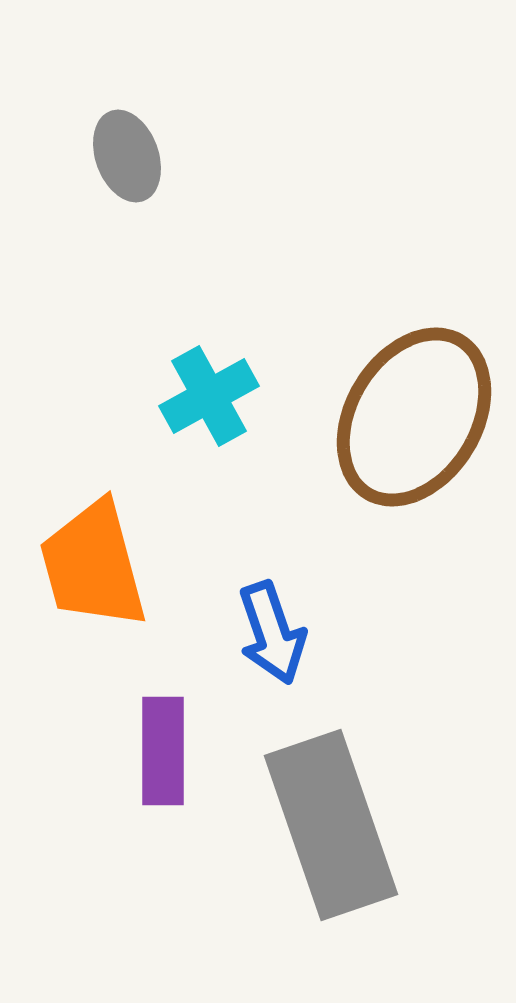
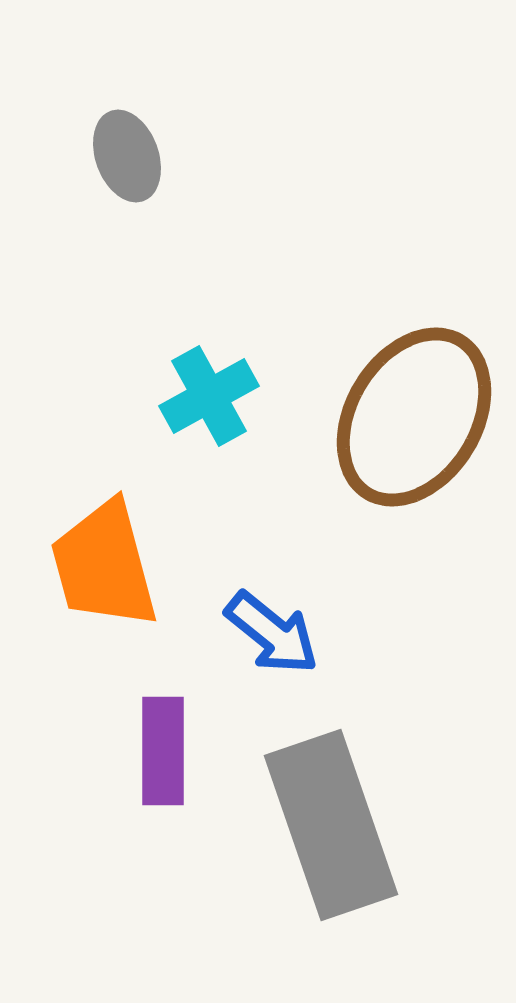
orange trapezoid: moved 11 px right
blue arrow: rotated 32 degrees counterclockwise
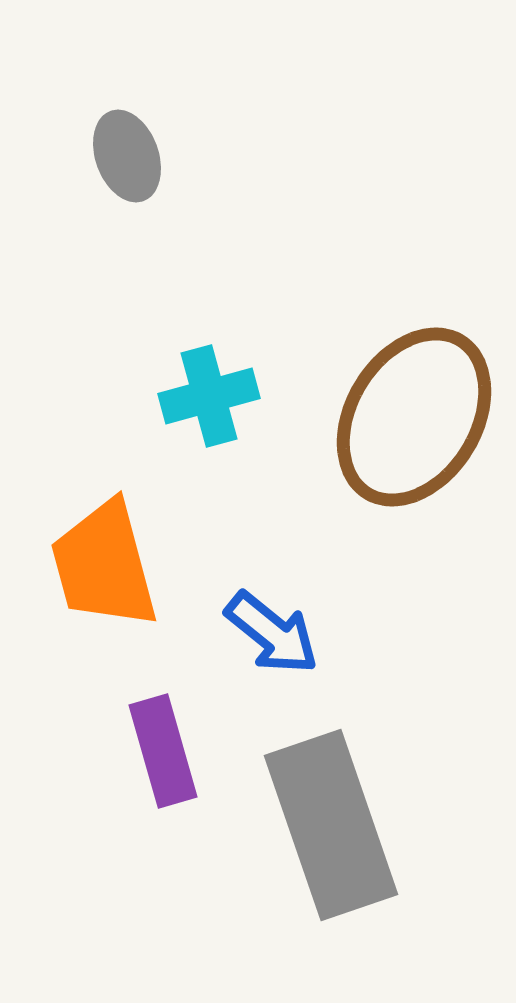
cyan cross: rotated 14 degrees clockwise
purple rectangle: rotated 16 degrees counterclockwise
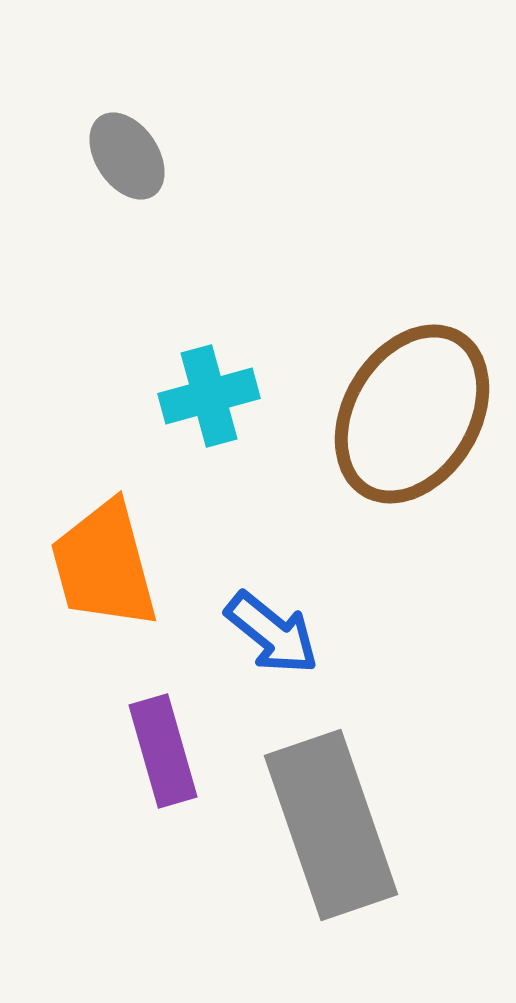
gray ellipse: rotated 14 degrees counterclockwise
brown ellipse: moved 2 px left, 3 px up
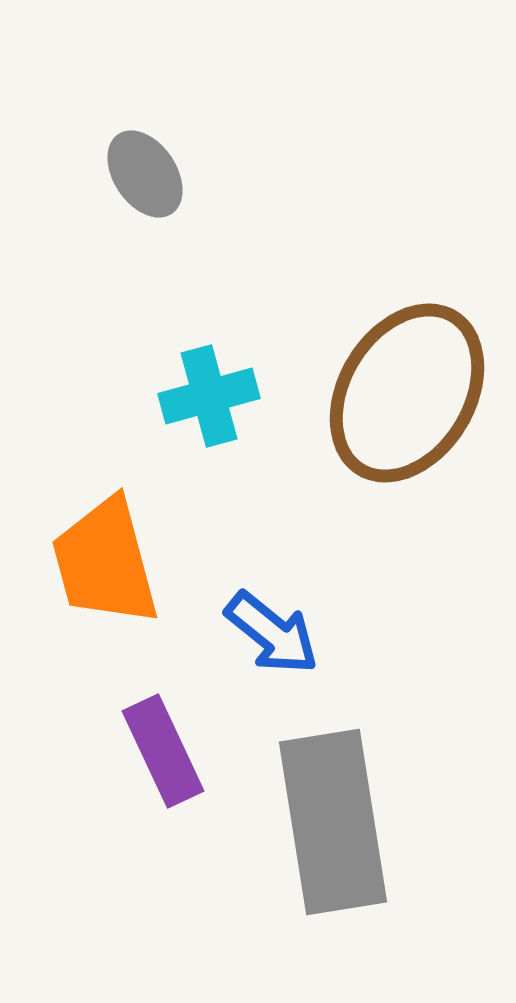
gray ellipse: moved 18 px right, 18 px down
brown ellipse: moved 5 px left, 21 px up
orange trapezoid: moved 1 px right, 3 px up
purple rectangle: rotated 9 degrees counterclockwise
gray rectangle: moved 2 px right, 3 px up; rotated 10 degrees clockwise
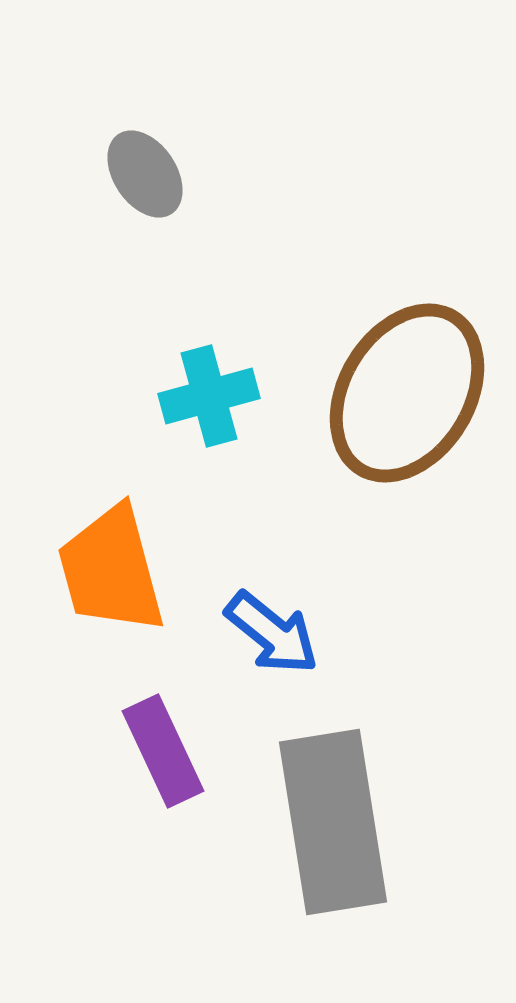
orange trapezoid: moved 6 px right, 8 px down
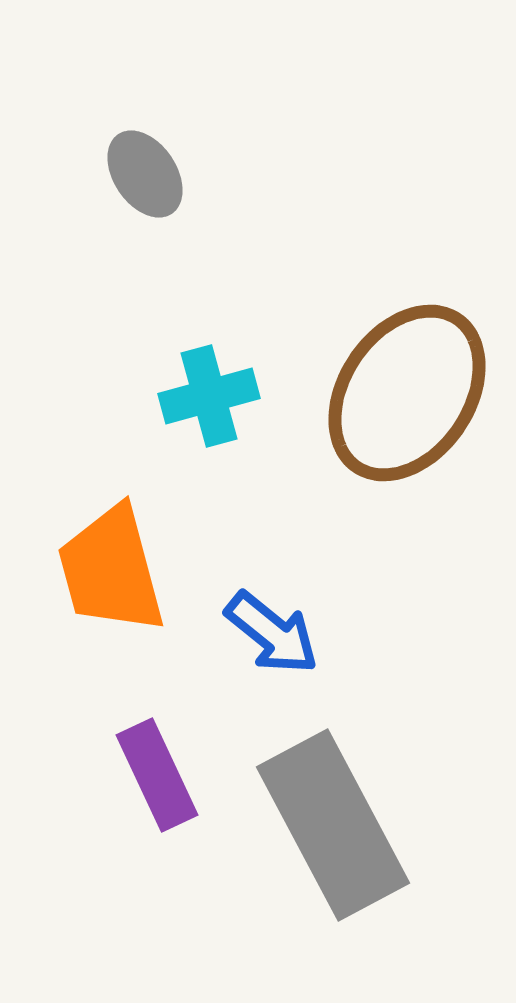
brown ellipse: rotated 3 degrees clockwise
purple rectangle: moved 6 px left, 24 px down
gray rectangle: moved 3 px down; rotated 19 degrees counterclockwise
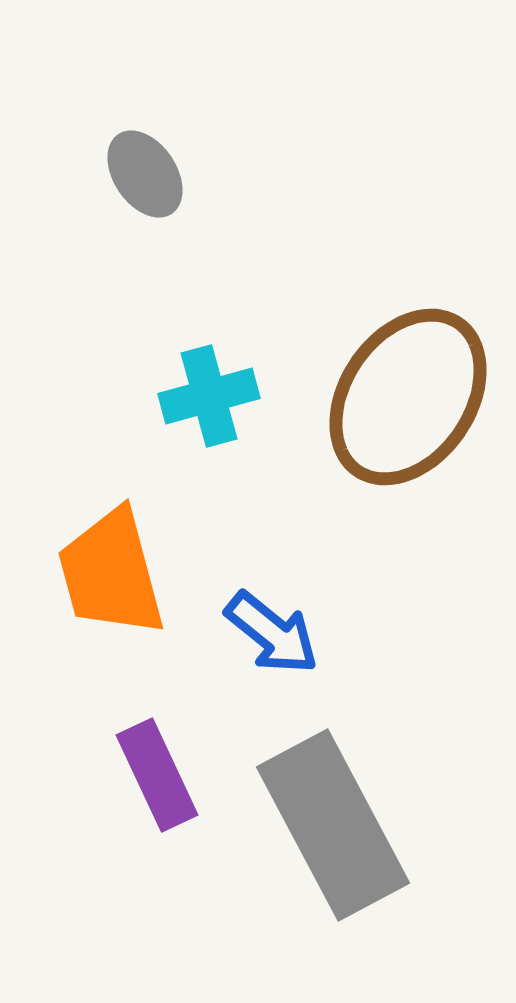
brown ellipse: moved 1 px right, 4 px down
orange trapezoid: moved 3 px down
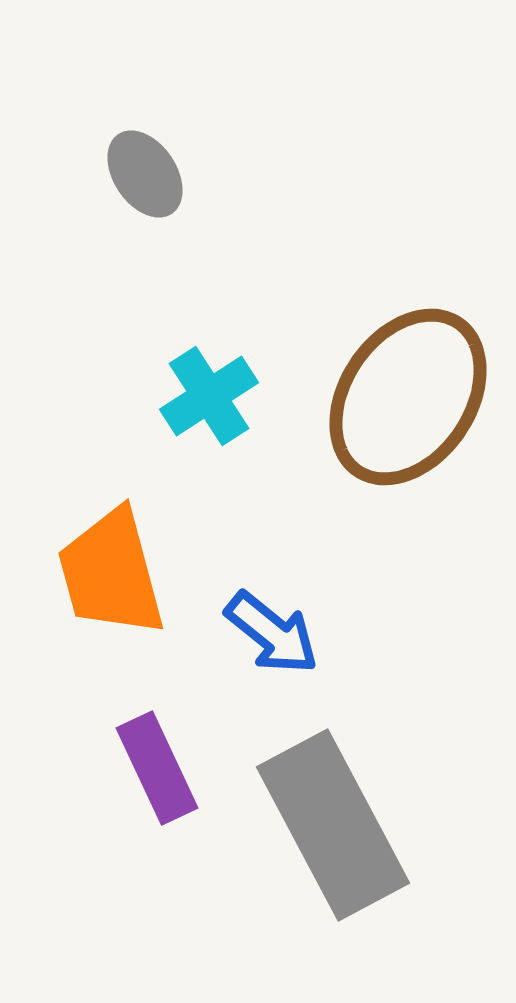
cyan cross: rotated 18 degrees counterclockwise
purple rectangle: moved 7 px up
